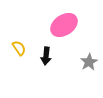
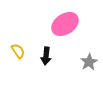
pink ellipse: moved 1 px right, 1 px up
yellow semicircle: moved 1 px left, 3 px down
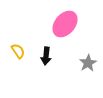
pink ellipse: rotated 16 degrees counterclockwise
gray star: moved 1 px left, 1 px down
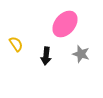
yellow semicircle: moved 2 px left, 7 px up
gray star: moved 7 px left, 9 px up; rotated 24 degrees counterclockwise
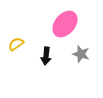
yellow semicircle: rotated 91 degrees counterclockwise
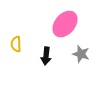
yellow semicircle: rotated 56 degrees counterclockwise
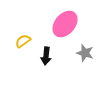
yellow semicircle: moved 7 px right, 3 px up; rotated 56 degrees clockwise
gray star: moved 4 px right, 1 px up
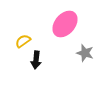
black arrow: moved 10 px left, 4 px down
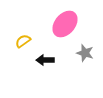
black arrow: moved 9 px right; rotated 84 degrees clockwise
